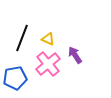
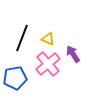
purple arrow: moved 2 px left, 1 px up
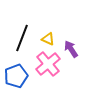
purple arrow: moved 2 px left, 5 px up
blue pentagon: moved 1 px right, 2 px up; rotated 10 degrees counterclockwise
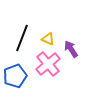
blue pentagon: moved 1 px left
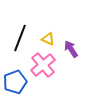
black line: moved 2 px left
pink cross: moved 5 px left, 1 px down
blue pentagon: moved 6 px down
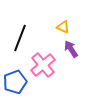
yellow triangle: moved 15 px right, 12 px up
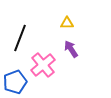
yellow triangle: moved 4 px right, 4 px up; rotated 24 degrees counterclockwise
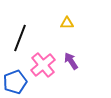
purple arrow: moved 12 px down
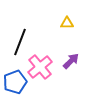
black line: moved 4 px down
purple arrow: rotated 78 degrees clockwise
pink cross: moved 3 px left, 2 px down
